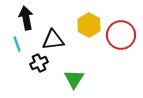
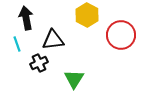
yellow hexagon: moved 2 px left, 10 px up
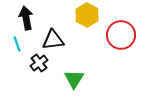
black cross: rotated 12 degrees counterclockwise
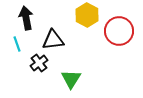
red circle: moved 2 px left, 4 px up
green triangle: moved 3 px left
